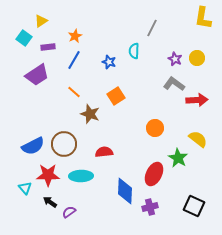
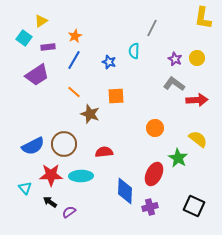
orange square: rotated 30 degrees clockwise
red star: moved 3 px right
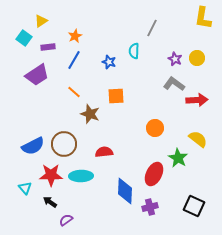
purple semicircle: moved 3 px left, 8 px down
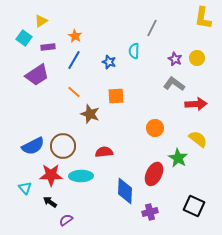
orange star: rotated 16 degrees counterclockwise
red arrow: moved 1 px left, 4 px down
brown circle: moved 1 px left, 2 px down
purple cross: moved 5 px down
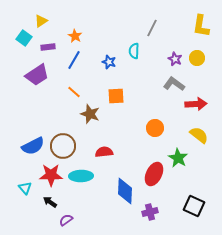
yellow L-shape: moved 2 px left, 8 px down
yellow semicircle: moved 1 px right, 4 px up
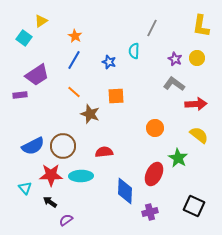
purple rectangle: moved 28 px left, 48 px down
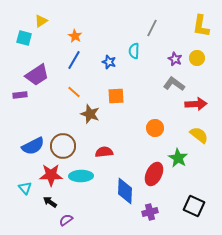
cyan square: rotated 21 degrees counterclockwise
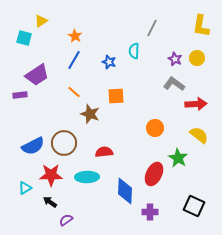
brown circle: moved 1 px right, 3 px up
cyan ellipse: moved 6 px right, 1 px down
cyan triangle: rotated 40 degrees clockwise
purple cross: rotated 14 degrees clockwise
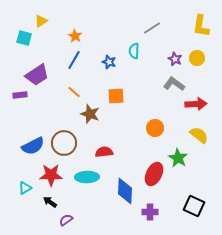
gray line: rotated 30 degrees clockwise
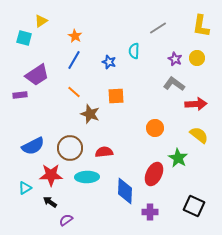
gray line: moved 6 px right
brown circle: moved 6 px right, 5 px down
